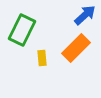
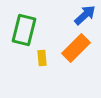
green rectangle: moved 2 px right; rotated 12 degrees counterclockwise
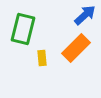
green rectangle: moved 1 px left, 1 px up
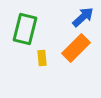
blue arrow: moved 2 px left, 2 px down
green rectangle: moved 2 px right
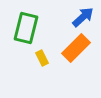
green rectangle: moved 1 px right, 1 px up
yellow rectangle: rotated 21 degrees counterclockwise
